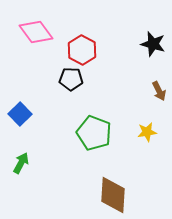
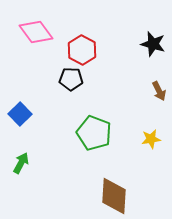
yellow star: moved 4 px right, 7 px down
brown diamond: moved 1 px right, 1 px down
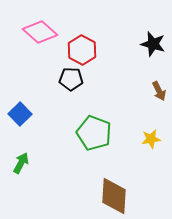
pink diamond: moved 4 px right; rotated 12 degrees counterclockwise
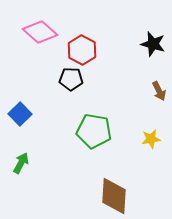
green pentagon: moved 2 px up; rotated 12 degrees counterclockwise
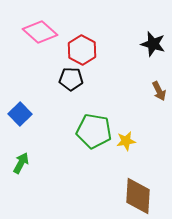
yellow star: moved 25 px left, 2 px down
brown diamond: moved 24 px right
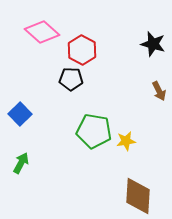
pink diamond: moved 2 px right
